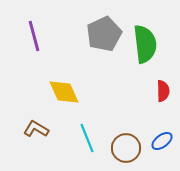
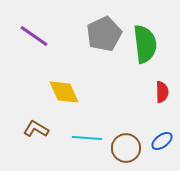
purple line: rotated 40 degrees counterclockwise
red semicircle: moved 1 px left, 1 px down
cyan line: rotated 64 degrees counterclockwise
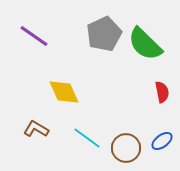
green semicircle: rotated 141 degrees clockwise
red semicircle: rotated 10 degrees counterclockwise
cyan line: rotated 32 degrees clockwise
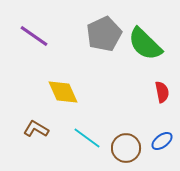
yellow diamond: moved 1 px left
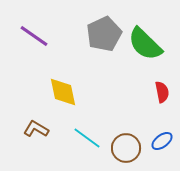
yellow diamond: rotated 12 degrees clockwise
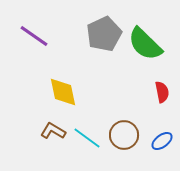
brown L-shape: moved 17 px right, 2 px down
brown circle: moved 2 px left, 13 px up
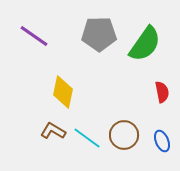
gray pentagon: moved 5 px left; rotated 24 degrees clockwise
green semicircle: rotated 99 degrees counterclockwise
yellow diamond: rotated 24 degrees clockwise
blue ellipse: rotated 75 degrees counterclockwise
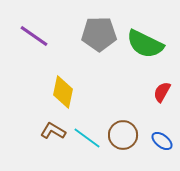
green semicircle: rotated 81 degrees clockwise
red semicircle: rotated 140 degrees counterclockwise
brown circle: moved 1 px left
blue ellipse: rotated 30 degrees counterclockwise
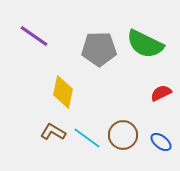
gray pentagon: moved 15 px down
red semicircle: moved 1 px left, 1 px down; rotated 35 degrees clockwise
brown L-shape: moved 1 px down
blue ellipse: moved 1 px left, 1 px down
